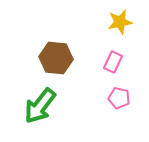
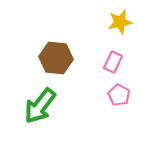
pink pentagon: moved 3 px up; rotated 15 degrees clockwise
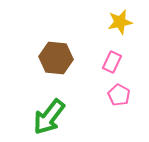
pink rectangle: moved 1 px left
green arrow: moved 9 px right, 11 px down
